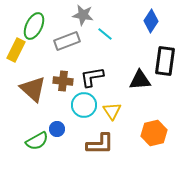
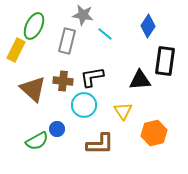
blue diamond: moved 3 px left, 5 px down
gray rectangle: rotated 55 degrees counterclockwise
yellow triangle: moved 11 px right
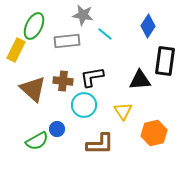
gray rectangle: rotated 70 degrees clockwise
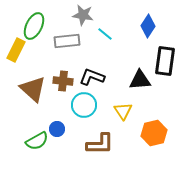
black L-shape: rotated 30 degrees clockwise
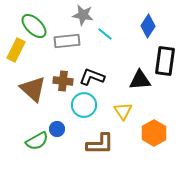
green ellipse: rotated 72 degrees counterclockwise
orange hexagon: rotated 15 degrees counterclockwise
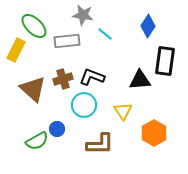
brown cross: moved 2 px up; rotated 24 degrees counterclockwise
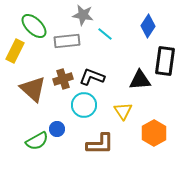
yellow rectangle: moved 1 px left, 1 px down
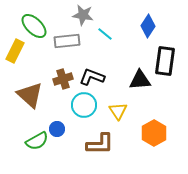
brown triangle: moved 3 px left, 6 px down
yellow triangle: moved 5 px left
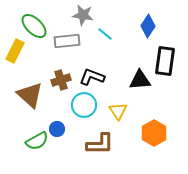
brown cross: moved 2 px left, 1 px down
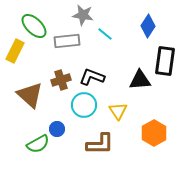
green semicircle: moved 1 px right, 3 px down
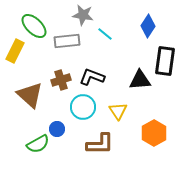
cyan circle: moved 1 px left, 2 px down
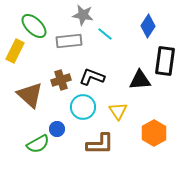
gray rectangle: moved 2 px right
